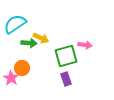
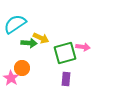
pink arrow: moved 2 px left, 2 px down
green square: moved 1 px left, 3 px up
purple rectangle: rotated 24 degrees clockwise
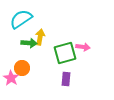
cyan semicircle: moved 6 px right, 5 px up
yellow arrow: moved 1 px left, 1 px up; rotated 105 degrees counterclockwise
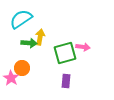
purple rectangle: moved 2 px down
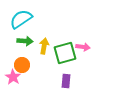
yellow arrow: moved 4 px right, 9 px down
green arrow: moved 4 px left, 2 px up
orange circle: moved 3 px up
pink star: moved 2 px right, 1 px up
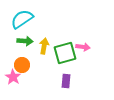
cyan semicircle: moved 1 px right
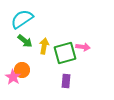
green arrow: rotated 35 degrees clockwise
orange circle: moved 5 px down
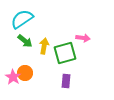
pink arrow: moved 9 px up
orange circle: moved 3 px right, 3 px down
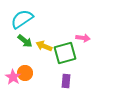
yellow arrow: rotated 77 degrees counterclockwise
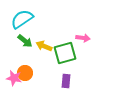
pink star: moved 1 px right, 1 px down; rotated 21 degrees counterclockwise
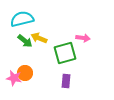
cyan semicircle: rotated 20 degrees clockwise
yellow arrow: moved 5 px left, 8 px up
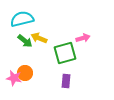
pink arrow: rotated 24 degrees counterclockwise
